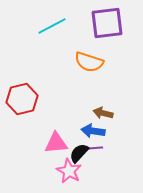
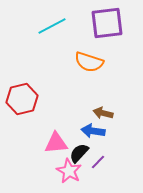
purple line: moved 3 px right, 14 px down; rotated 42 degrees counterclockwise
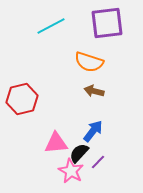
cyan line: moved 1 px left
brown arrow: moved 9 px left, 22 px up
blue arrow: rotated 120 degrees clockwise
pink star: moved 2 px right
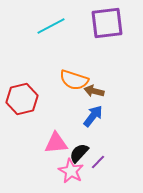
orange semicircle: moved 15 px left, 18 px down
blue arrow: moved 15 px up
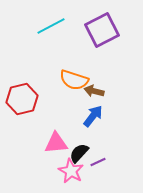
purple square: moved 5 px left, 7 px down; rotated 20 degrees counterclockwise
purple line: rotated 21 degrees clockwise
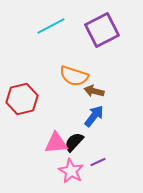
orange semicircle: moved 4 px up
blue arrow: moved 1 px right
black semicircle: moved 5 px left, 11 px up
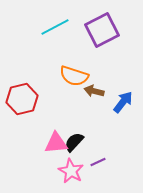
cyan line: moved 4 px right, 1 px down
blue arrow: moved 29 px right, 14 px up
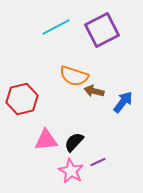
cyan line: moved 1 px right
pink triangle: moved 10 px left, 3 px up
